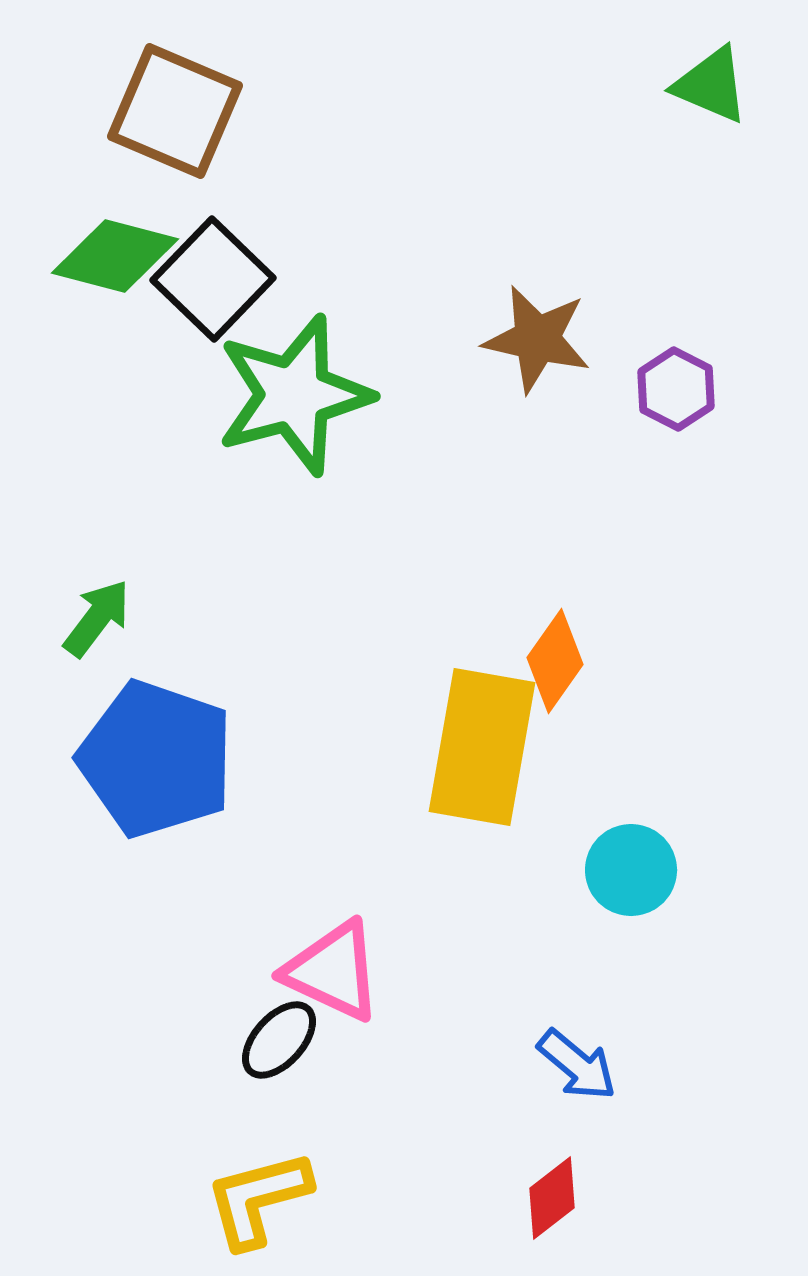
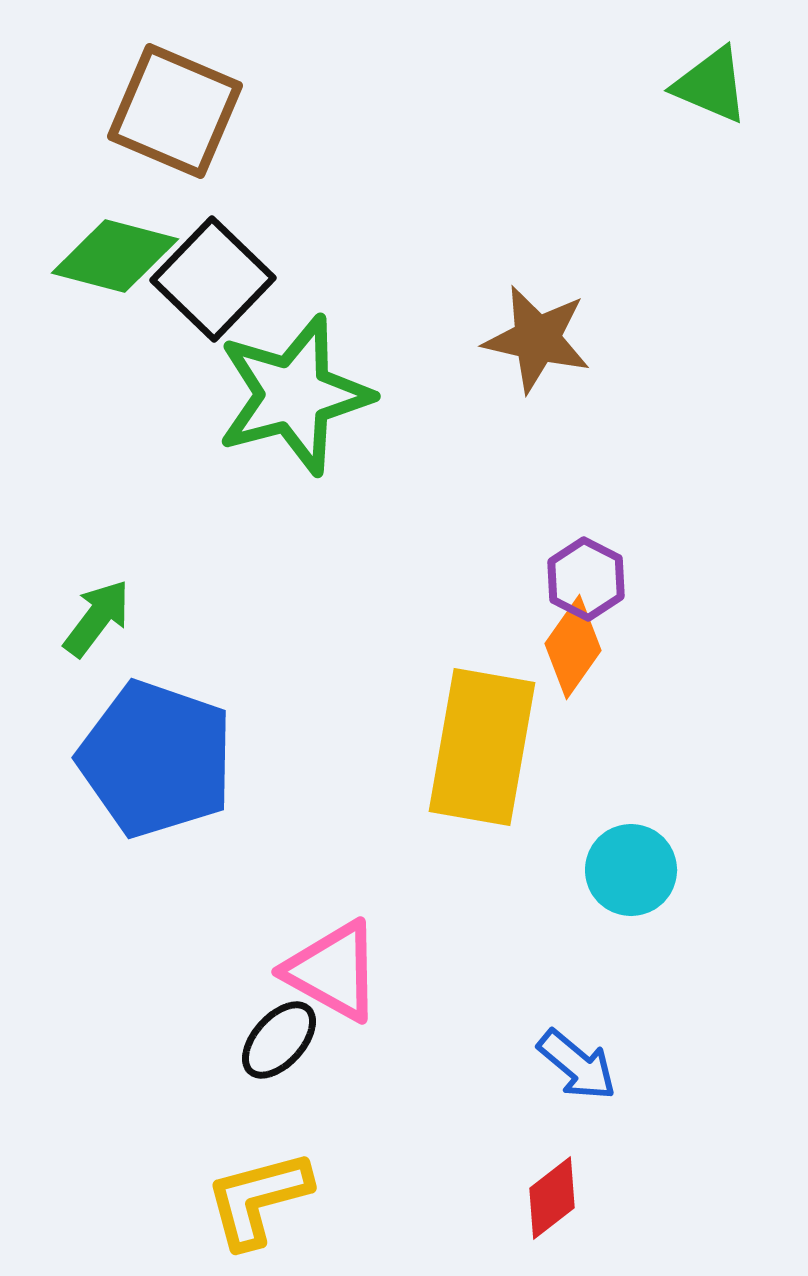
purple hexagon: moved 90 px left, 190 px down
orange diamond: moved 18 px right, 14 px up
pink triangle: rotated 4 degrees clockwise
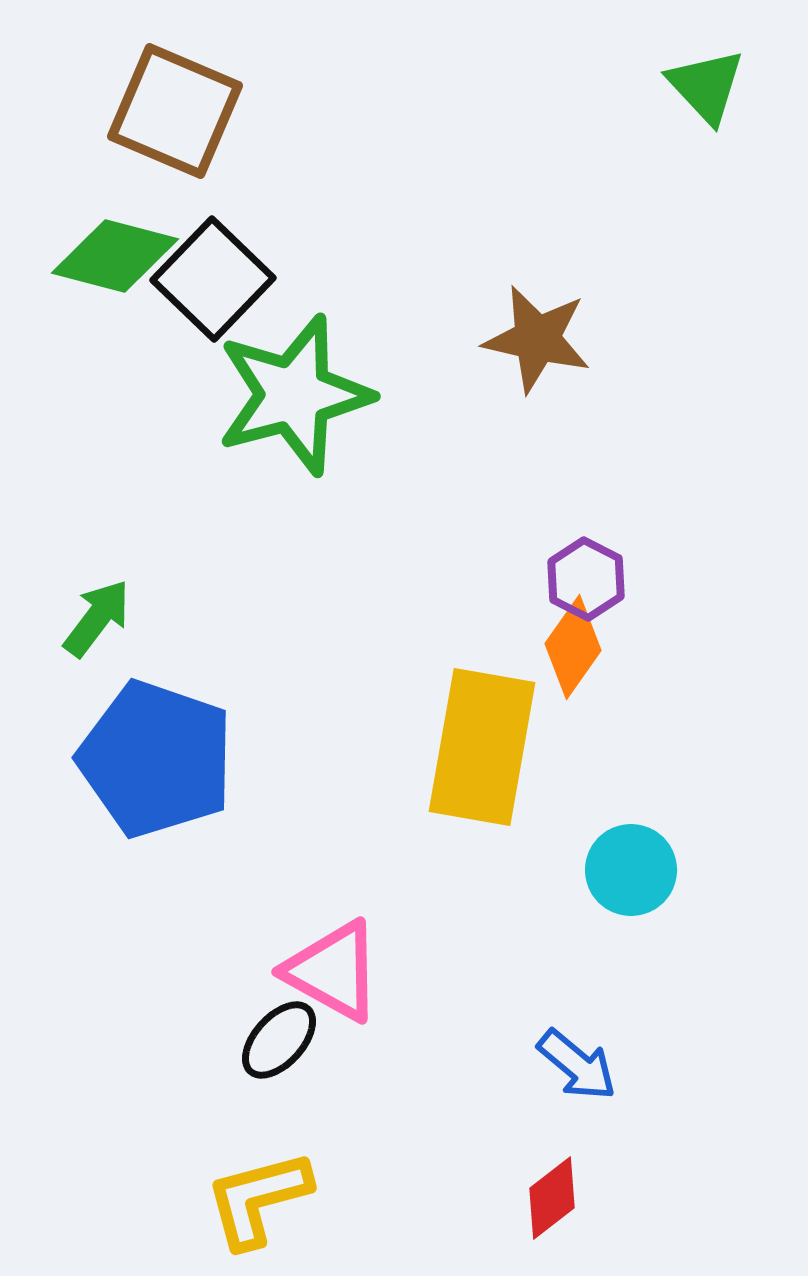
green triangle: moved 5 px left, 1 px down; rotated 24 degrees clockwise
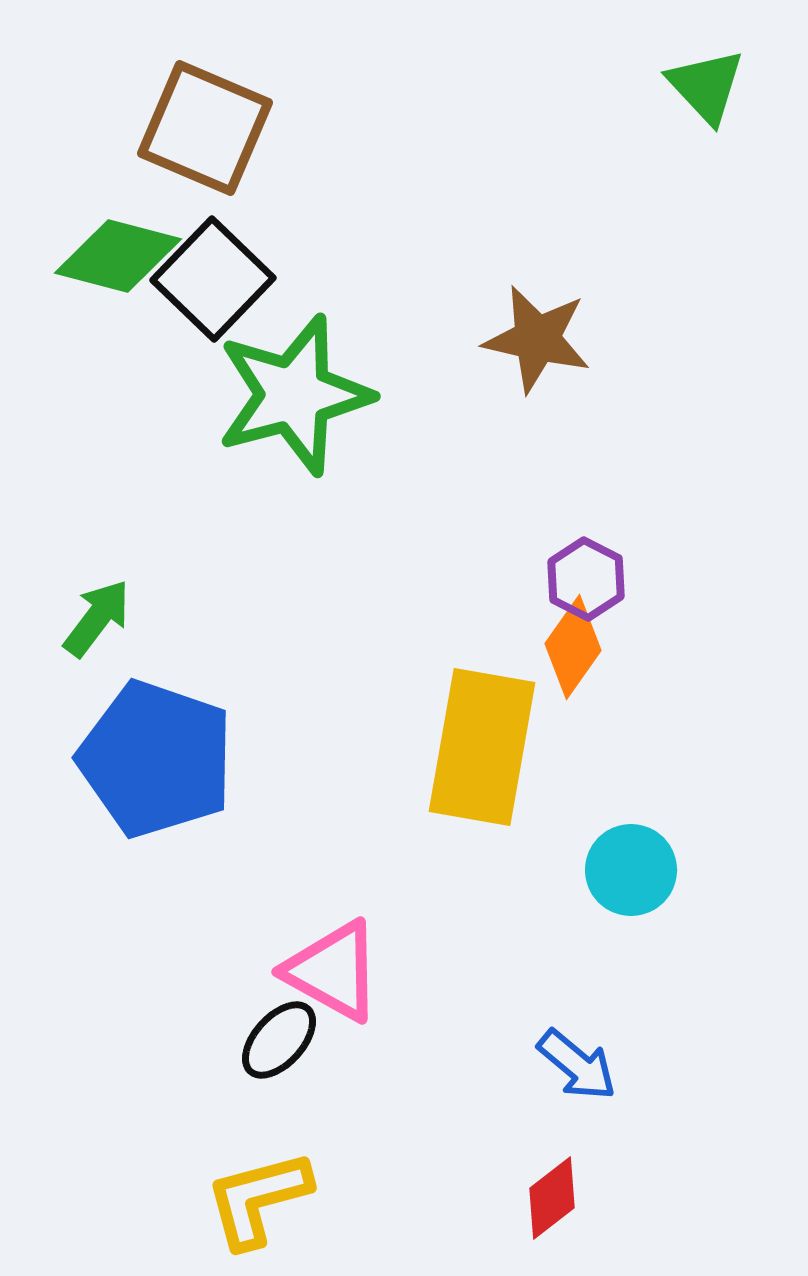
brown square: moved 30 px right, 17 px down
green diamond: moved 3 px right
